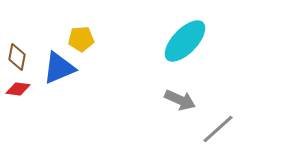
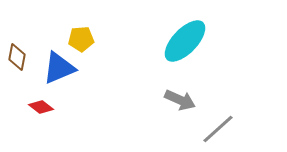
red diamond: moved 23 px right, 18 px down; rotated 30 degrees clockwise
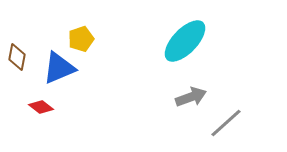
yellow pentagon: rotated 15 degrees counterclockwise
gray arrow: moved 11 px right, 3 px up; rotated 44 degrees counterclockwise
gray line: moved 8 px right, 6 px up
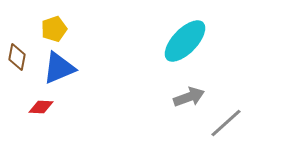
yellow pentagon: moved 27 px left, 10 px up
gray arrow: moved 2 px left
red diamond: rotated 35 degrees counterclockwise
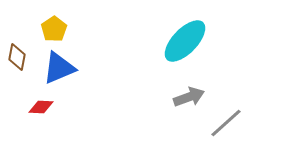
yellow pentagon: rotated 15 degrees counterclockwise
